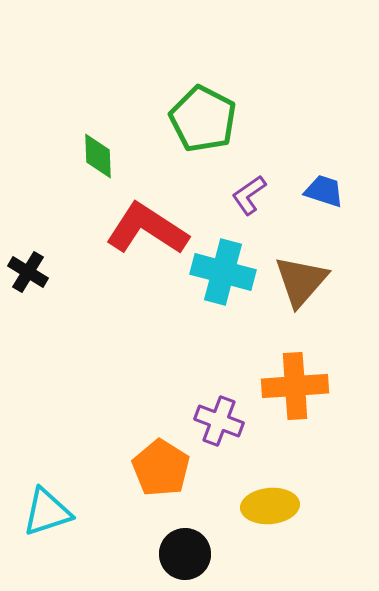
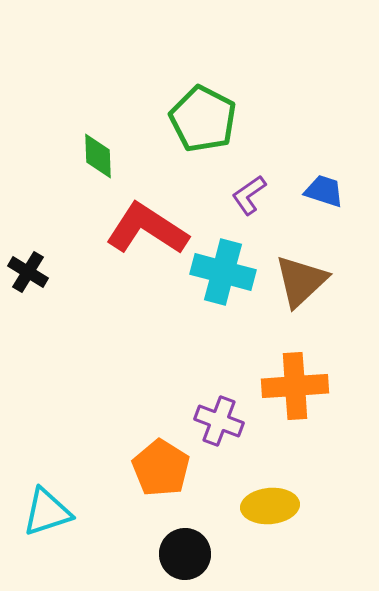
brown triangle: rotated 6 degrees clockwise
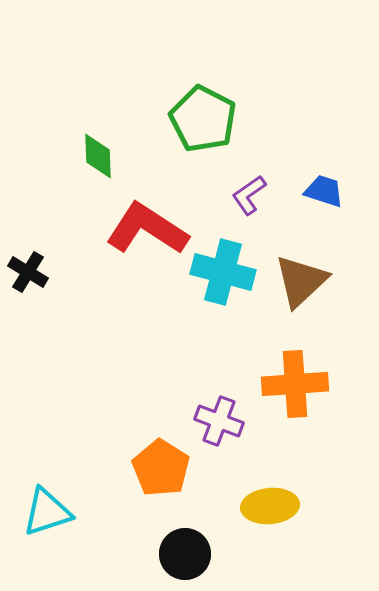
orange cross: moved 2 px up
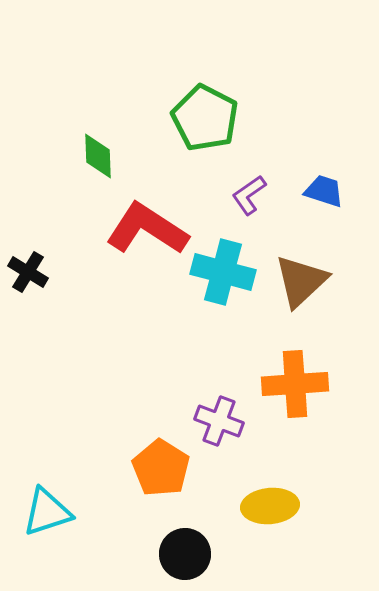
green pentagon: moved 2 px right, 1 px up
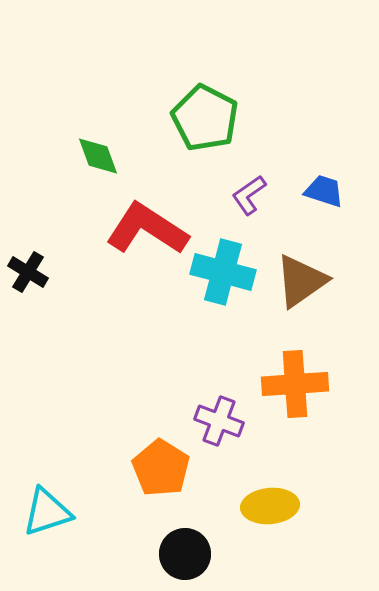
green diamond: rotated 18 degrees counterclockwise
brown triangle: rotated 8 degrees clockwise
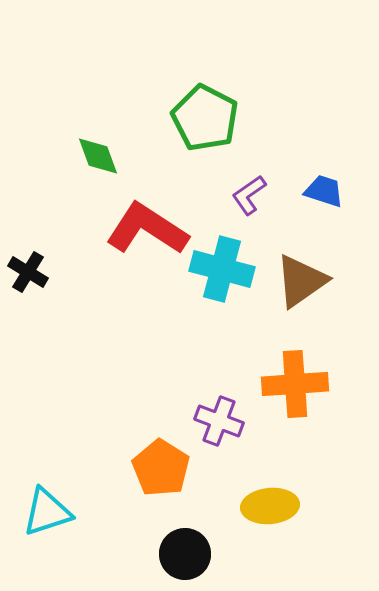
cyan cross: moved 1 px left, 3 px up
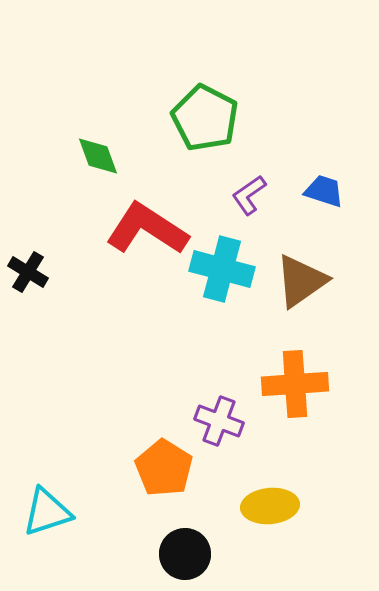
orange pentagon: moved 3 px right
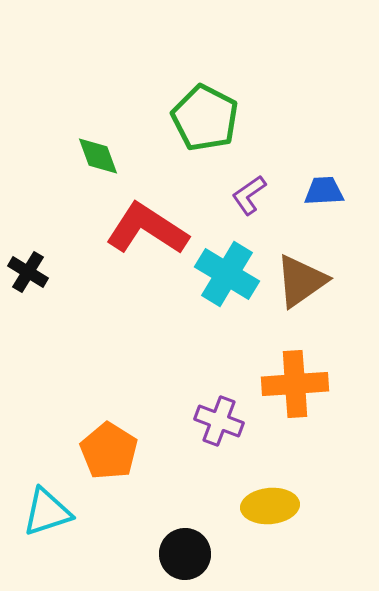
blue trapezoid: rotated 21 degrees counterclockwise
cyan cross: moved 5 px right, 5 px down; rotated 16 degrees clockwise
orange pentagon: moved 55 px left, 17 px up
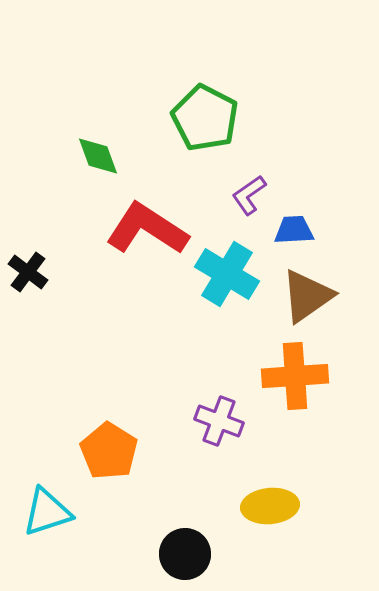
blue trapezoid: moved 30 px left, 39 px down
black cross: rotated 6 degrees clockwise
brown triangle: moved 6 px right, 15 px down
orange cross: moved 8 px up
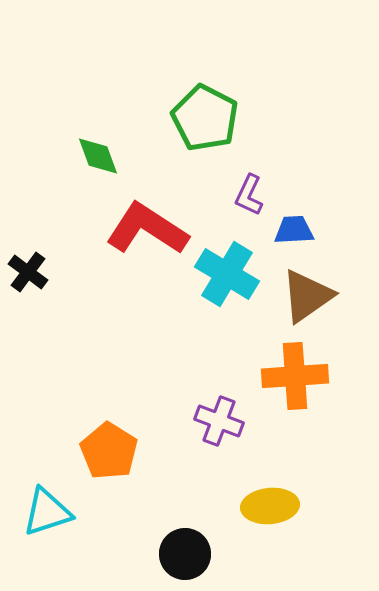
purple L-shape: rotated 30 degrees counterclockwise
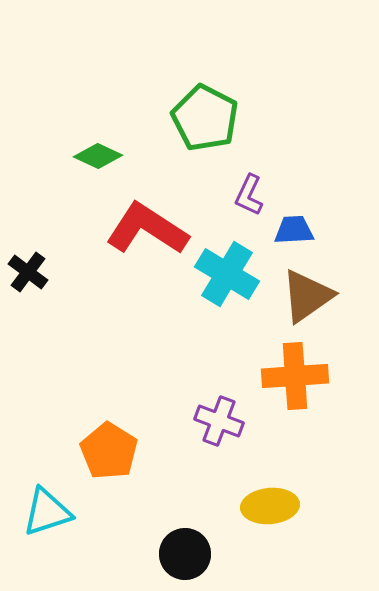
green diamond: rotated 45 degrees counterclockwise
